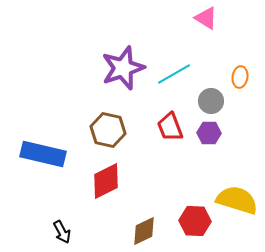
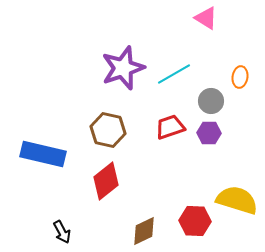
red trapezoid: rotated 92 degrees clockwise
red diamond: rotated 12 degrees counterclockwise
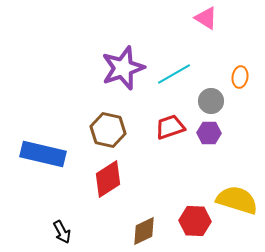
red diamond: moved 2 px right, 2 px up; rotated 6 degrees clockwise
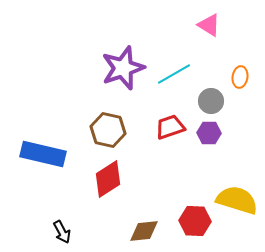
pink triangle: moved 3 px right, 7 px down
brown diamond: rotated 20 degrees clockwise
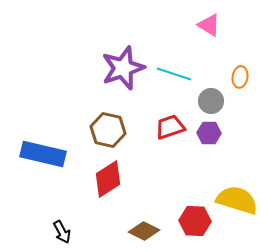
cyan line: rotated 48 degrees clockwise
brown diamond: rotated 32 degrees clockwise
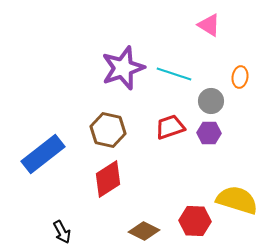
blue rectangle: rotated 51 degrees counterclockwise
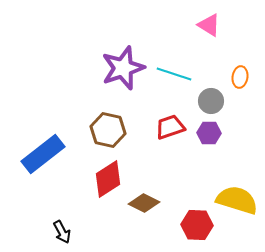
red hexagon: moved 2 px right, 4 px down
brown diamond: moved 28 px up
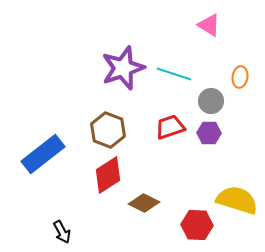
brown hexagon: rotated 8 degrees clockwise
red diamond: moved 4 px up
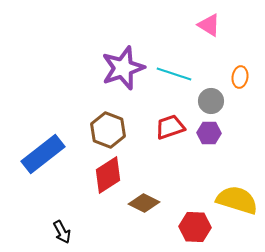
red hexagon: moved 2 px left, 2 px down
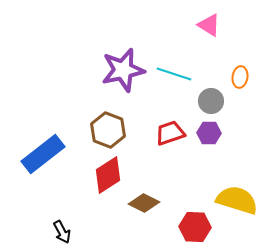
purple star: moved 2 px down; rotated 6 degrees clockwise
red trapezoid: moved 6 px down
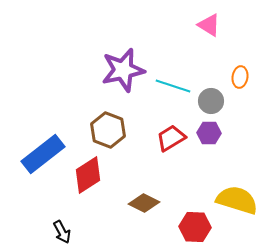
cyan line: moved 1 px left, 12 px down
red trapezoid: moved 1 px right, 5 px down; rotated 12 degrees counterclockwise
red diamond: moved 20 px left
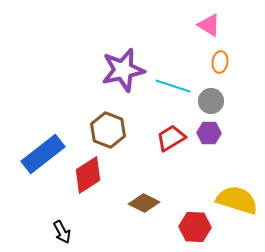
orange ellipse: moved 20 px left, 15 px up
